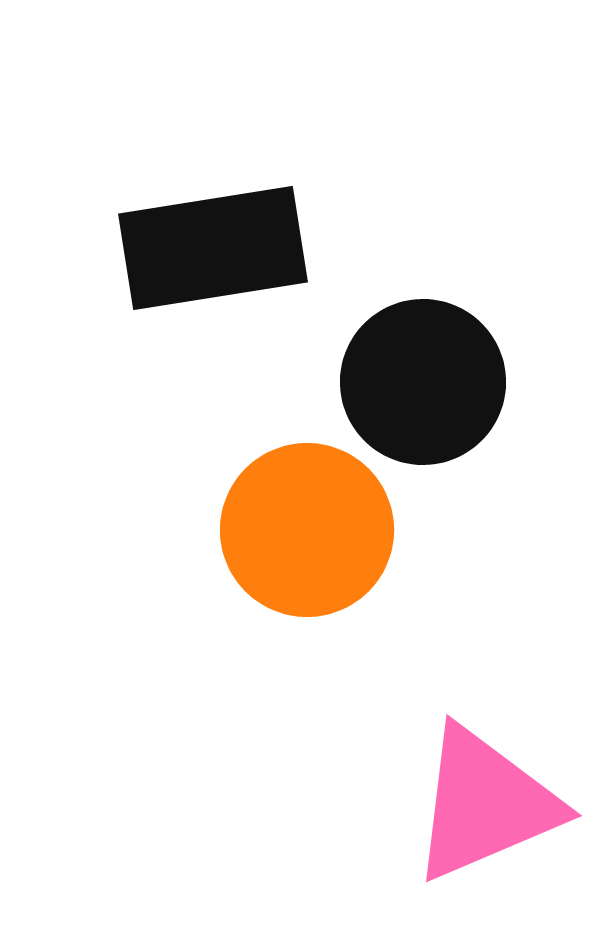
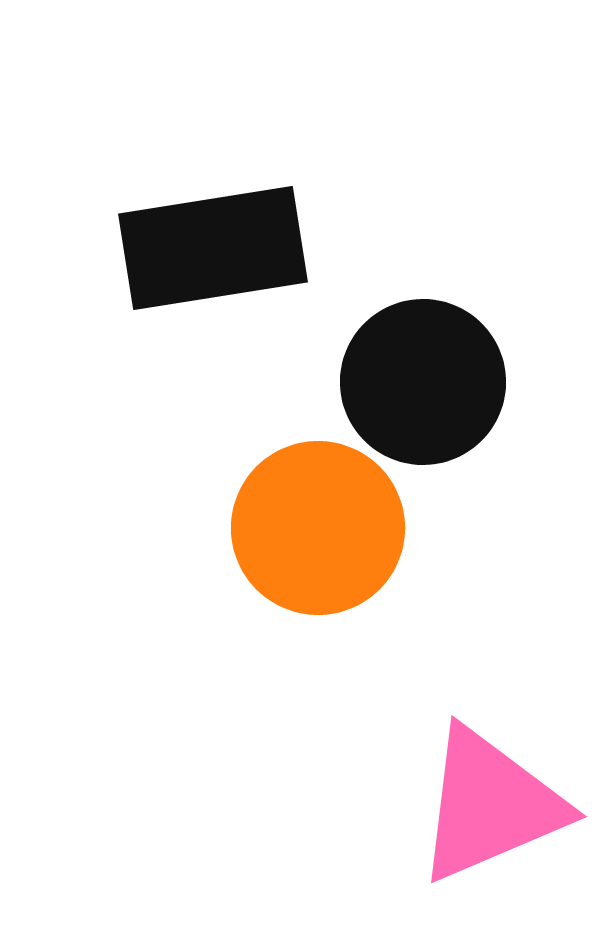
orange circle: moved 11 px right, 2 px up
pink triangle: moved 5 px right, 1 px down
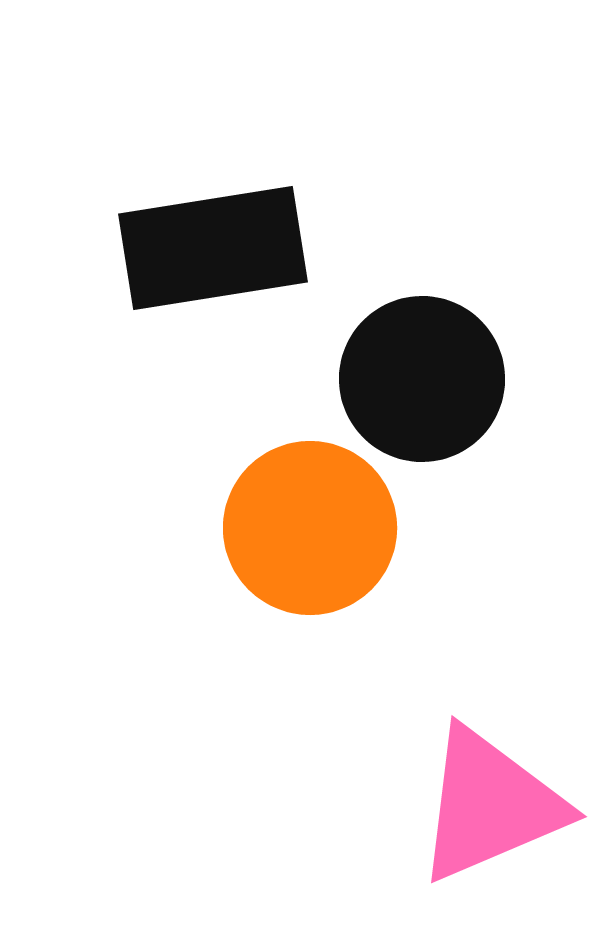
black circle: moved 1 px left, 3 px up
orange circle: moved 8 px left
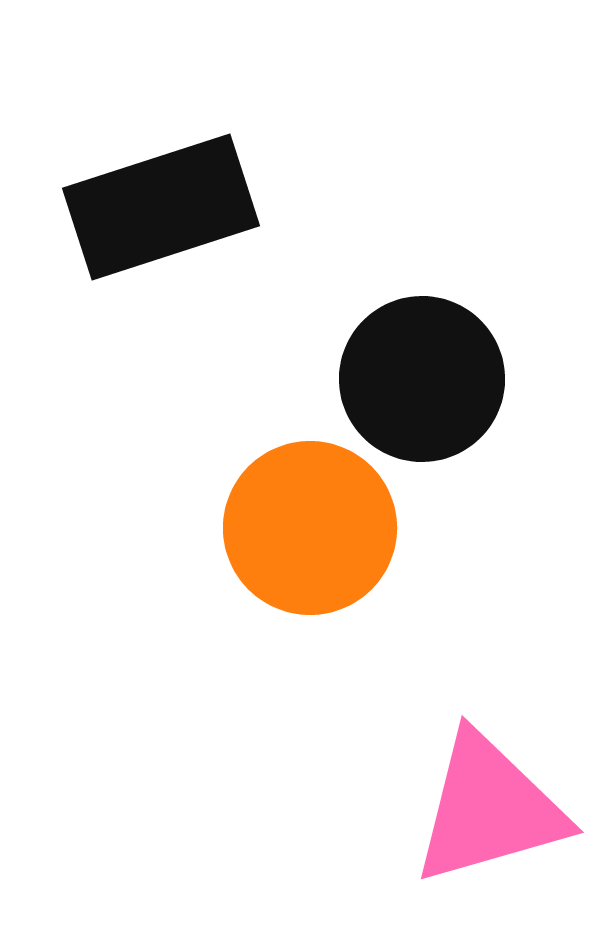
black rectangle: moved 52 px left, 41 px up; rotated 9 degrees counterclockwise
pink triangle: moved 1 px left, 4 px down; rotated 7 degrees clockwise
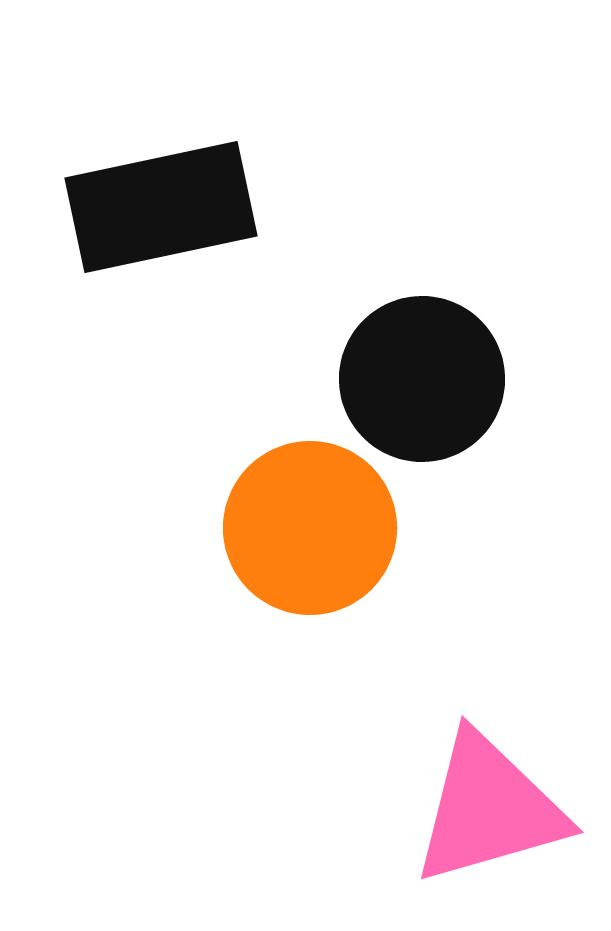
black rectangle: rotated 6 degrees clockwise
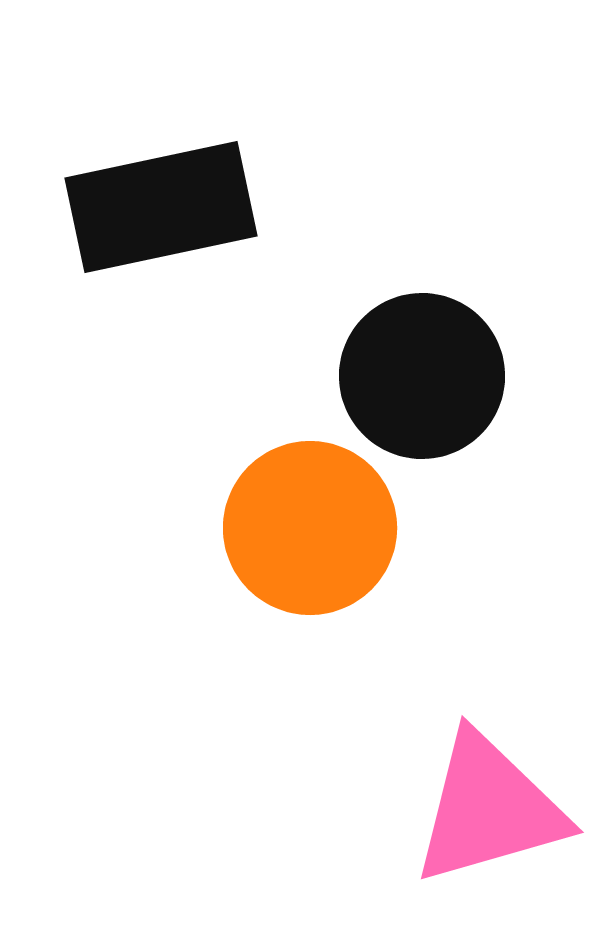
black circle: moved 3 px up
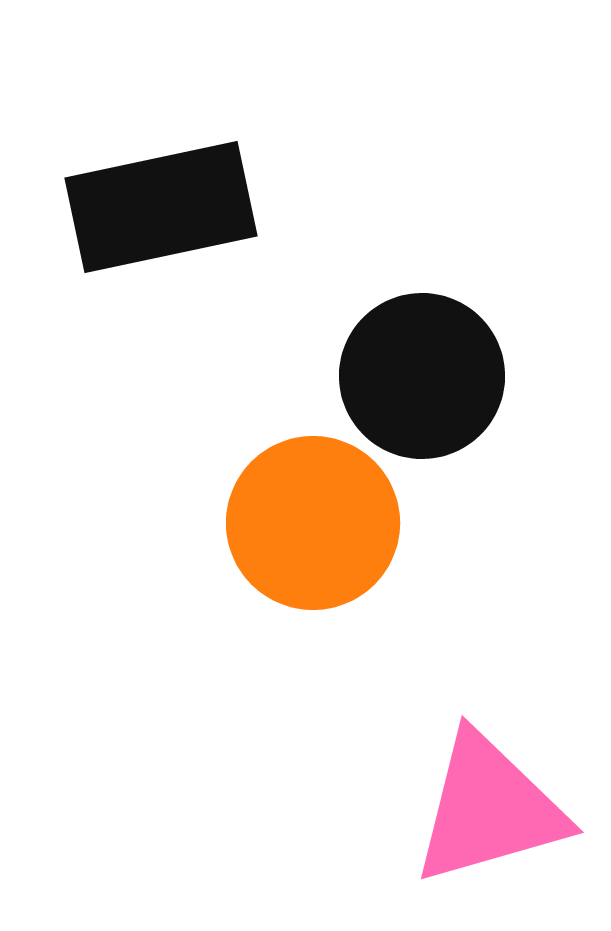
orange circle: moved 3 px right, 5 px up
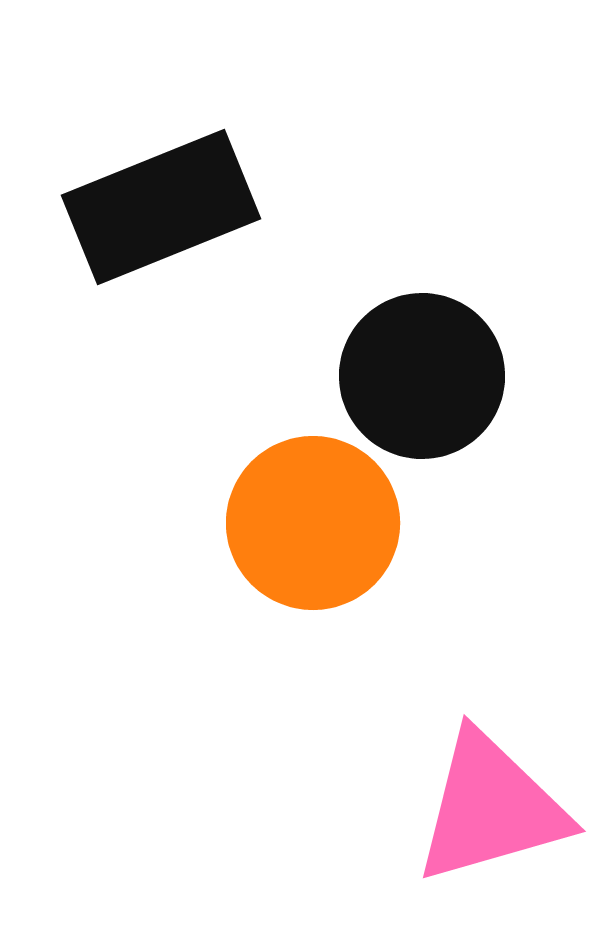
black rectangle: rotated 10 degrees counterclockwise
pink triangle: moved 2 px right, 1 px up
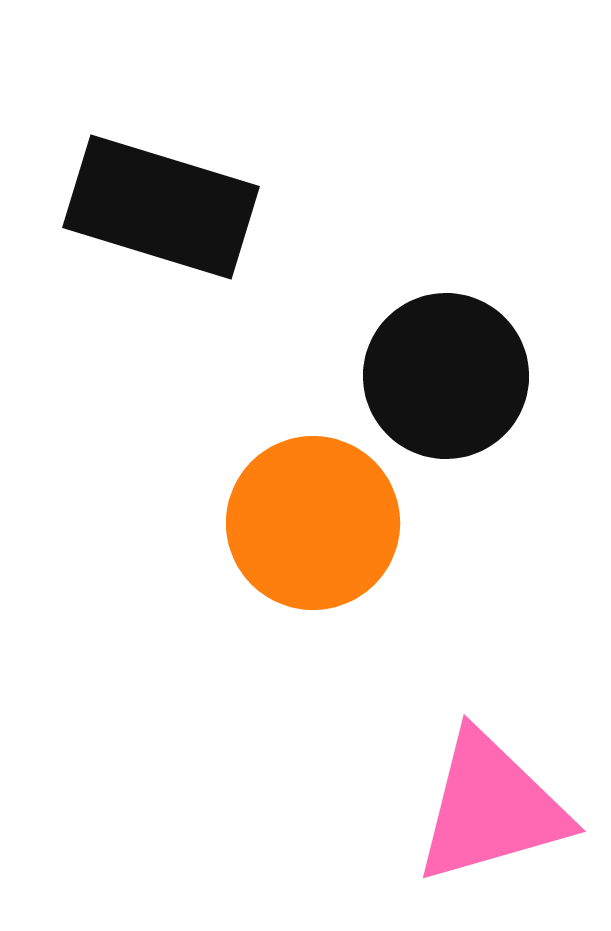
black rectangle: rotated 39 degrees clockwise
black circle: moved 24 px right
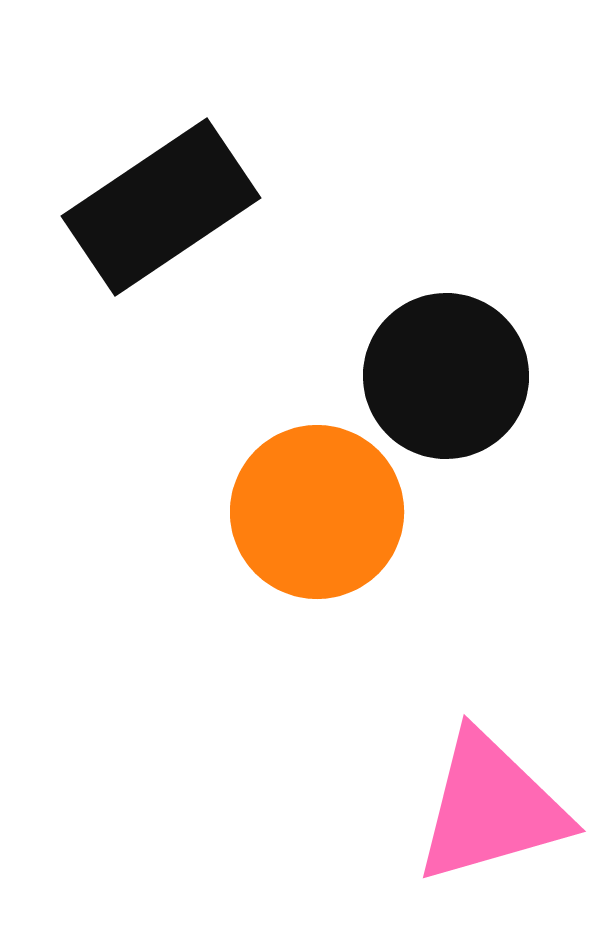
black rectangle: rotated 51 degrees counterclockwise
orange circle: moved 4 px right, 11 px up
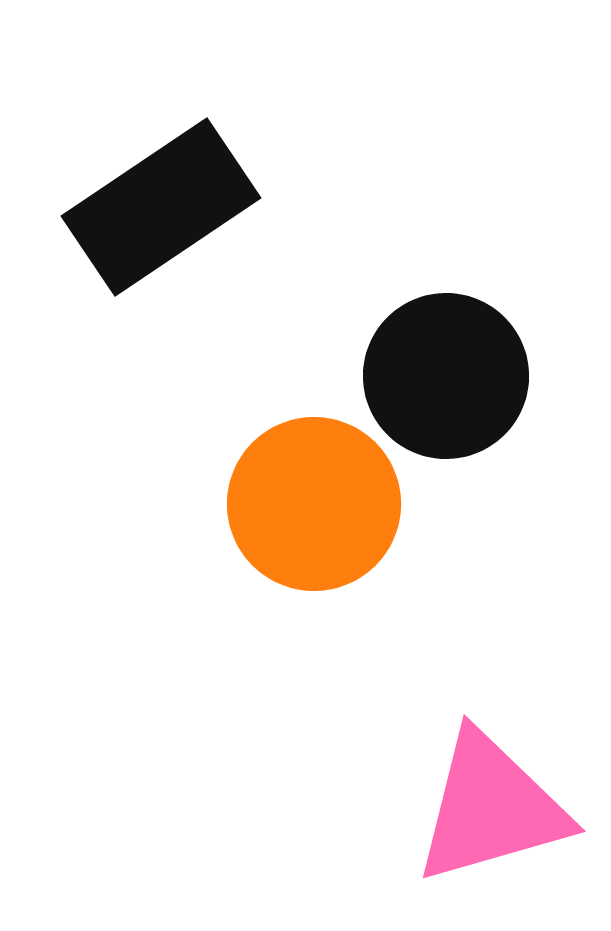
orange circle: moved 3 px left, 8 px up
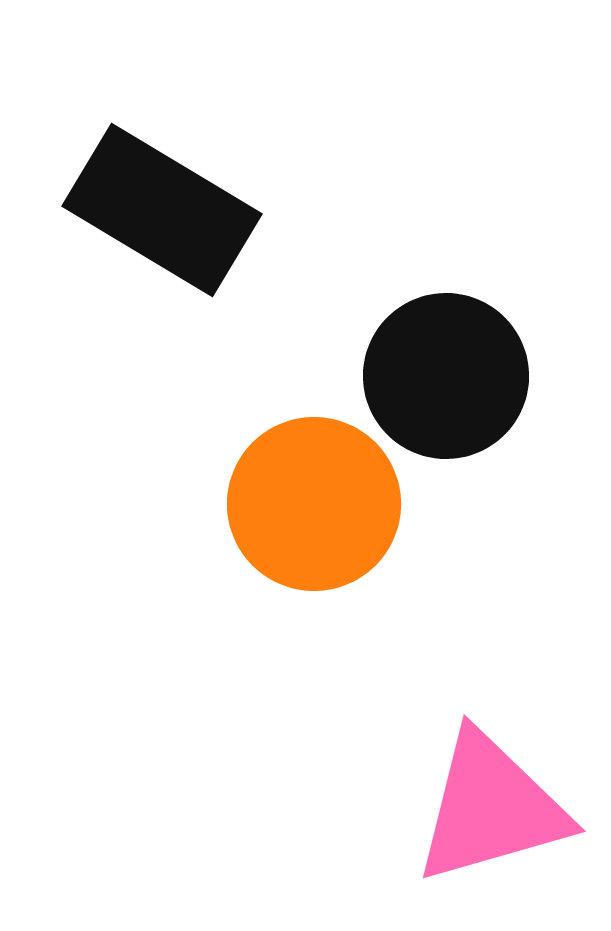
black rectangle: moved 1 px right, 3 px down; rotated 65 degrees clockwise
